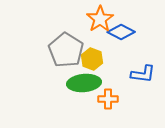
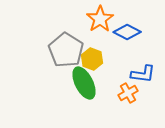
blue diamond: moved 6 px right
green ellipse: rotated 68 degrees clockwise
orange cross: moved 20 px right, 6 px up; rotated 30 degrees counterclockwise
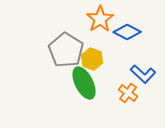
blue L-shape: rotated 35 degrees clockwise
orange cross: rotated 24 degrees counterclockwise
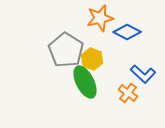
orange star: moved 1 px up; rotated 20 degrees clockwise
green ellipse: moved 1 px right, 1 px up
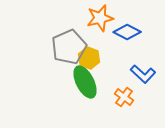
gray pentagon: moved 3 px right, 3 px up; rotated 16 degrees clockwise
yellow hexagon: moved 3 px left, 1 px up
orange cross: moved 4 px left, 4 px down
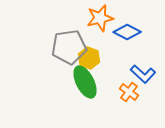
gray pentagon: rotated 16 degrees clockwise
orange cross: moved 5 px right, 5 px up
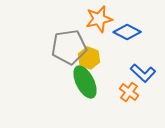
orange star: moved 1 px left, 1 px down
blue L-shape: moved 1 px up
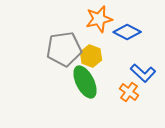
gray pentagon: moved 5 px left, 2 px down
yellow hexagon: moved 2 px right, 2 px up
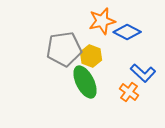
orange star: moved 3 px right, 2 px down
